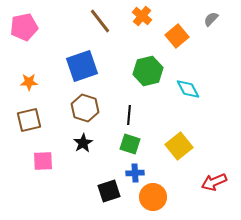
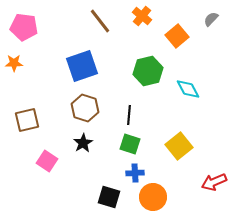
pink pentagon: rotated 20 degrees clockwise
orange star: moved 15 px left, 19 px up
brown square: moved 2 px left
pink square: moved 4 px right; rotated 35 degrees clockwise
black square: moved 6 px down; rotated 35 degrees clockwise
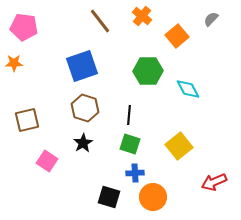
green hexagon: rotated 12 degrees clockwise
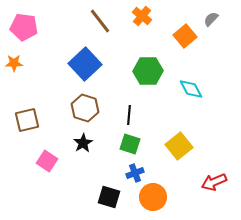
orange square: moved 8 px right
blue square: moved 3 px right, 2 px up; rotated 24 degrees counterclockwise
cyan diamond: moved 3 px right
blue cross: rotated 18 degrees counterclockwise
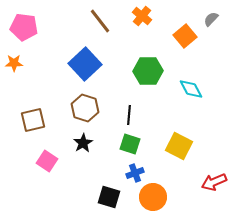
brown square: moved 6 px right
yellow square: rotated 24 degrees counterclockwise
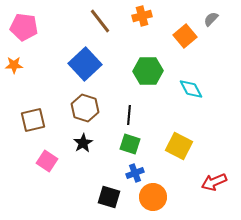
orange cross: rotated 36 degrees clockwise
orange star: moved 2 px down
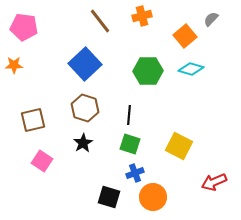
cyan diamond: moved 20 px up; rotated 45 degrees counterclockwise
pink square: moved 5 px left
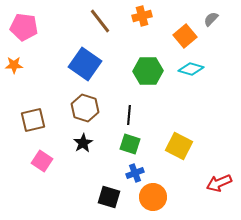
blue square: rotated 12 degrees counterclockwise
red arrow: moved 5 px right, 1 px down
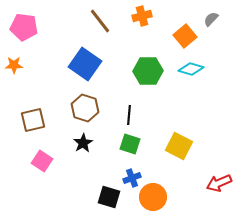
blue cross: moved 3 px left, 5 px down
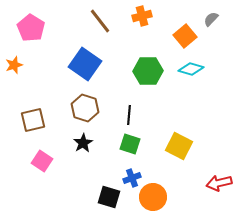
pink pentagon: moved 7 px right, 1 px down; rotated 24 degrees clockwise
orange star: rotated 18 degrees counterclockwise
red arrow: rotated 10 degrees clockwise
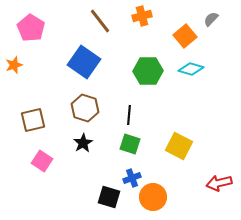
blue square: moved 1 px left, 2 px up
